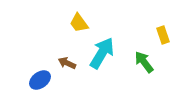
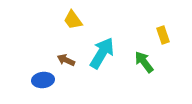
yellow trapezoid: moved 6 px left, 3 px up
brown arrow: moved 1 px left, 3 px up
blue ellipse: moved 3 px right; rotated 30 degrees clockwise
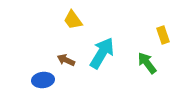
green arrow: moved 3 px right, 1 px down
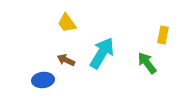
yellow trapezoid: moved 6 px left, 3 px down
yellow rectangle: rotated 30 degrees clockwise
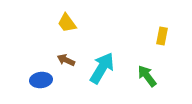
yellow rectangle: moved 1 px left, 1 px down
cyan arrow: moved 15 px down
green arrow: moved 13 px down
blue ellipse: moved 2 px left
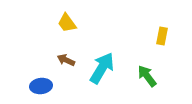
blue ellipse: moved 6 px down
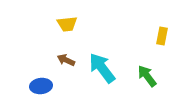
yellow trapezoid: moved 1 px down; rotated 60 degrees counterclockwise
cyan arrow: rotated 68 degrees counterclockwise
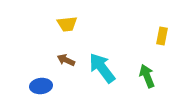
green arrow: rotated 15 degrees clockwise
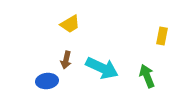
yellow trapezoid: moved 3 px right; rotated 25 degrees counterclockwise
brown arrow: rotated 102 degrees counterclockwise
cyan arrow: rotated 152 degrees clockwise
blue ellipse: moved 6 px right, 5 px up
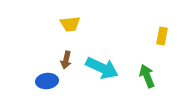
yellow trapezoid: rotated 25 degrees clockwise
